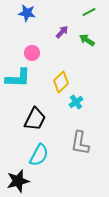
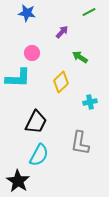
green arrow: moved 7 px left, 17 px down
cyan cross: moved 14 px right; rotated 24 degrees clockwise
black trapezoid: moved 1 px right, 3 px down
black star: rotated 25 degrees counterclockwise
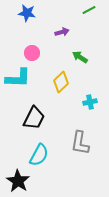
green line: moved 2 px up
purple arrow: rotated 32 degrees clockwise
black trapezoid: moved 2 px left, 4 px up
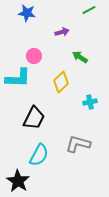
pink circle: moved 2 px right, 3 px down
gray L-shape: moved 2 px left, 1 px down; rotated 95 degrees clockwise
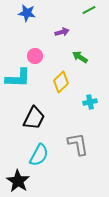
pink circle: moved 1 px right
gray L-shape: rotated 65 degrees clockwise
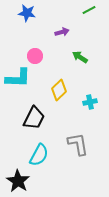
yellow diamond: moved 2 px left, 8 px down
